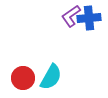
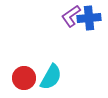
red circle: moved 1 px right
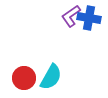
blue cross: rotated 15 degrees clockwise
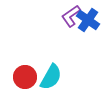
blue cross: moved 1 px left, 2 px down; rotated 25 degrees clockwise
red circle: moved 1 px right, 1 px up
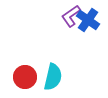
cyan semicircle: moved 2 px right; rotated 16 degrees counterclockwise
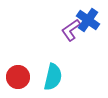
purple L-shape: moved 14 px down
red circle: moved 7 px left
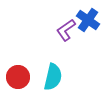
purple L-shape: moved 5 px left
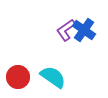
blue cross: moved 4 px left, 10 px down
cyan semicircle: rotated 68 degrees counterclockwise
